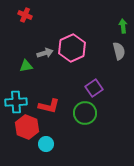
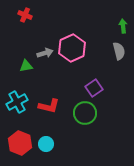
cyan cross: moved 1 px right; rotated 25 degrees counterclockwise
red hexagon: moved 7 px left, 16 px down
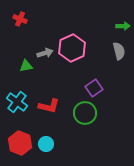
red cross: moved 5 px left, 4 px down
green arrow: rotated 96 degrees clockwise
cyan cross: rotated 25 degrees counterclockwise
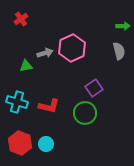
red cross: moved 1 px right; rotated 32 degrees clockwise
cyan cross: rotated 20 degrees counterclockwise
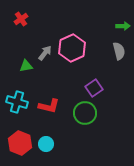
gray arrow: rotated 35 degrees counterclockwise
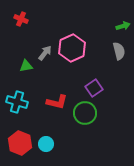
red cross: rotated 32 degrees counterclockwise
green arrow: rotated 16 degrees counterclockwise
red L-shape: moved 8 px right, 4 px up
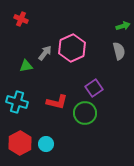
red hexagon: rotated 10 degrees clockwise
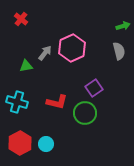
red cross: rotated 16 degrees clockwise
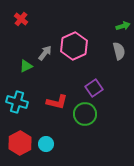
pink hexagon: moved 2 px right, 2 px up
green triangle: rotated 16 degrees counterclockwise
green circle: moved 1 px down
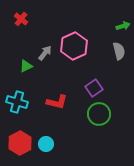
green circle: moved 14 px right
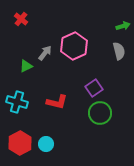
green circle: moved 1 px right, 1 px up
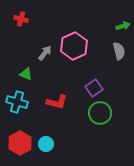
red cross: rotated 24 degrees counterclockwise
green triangle: moved 8 px down; rotated 48 degrees clockwise
